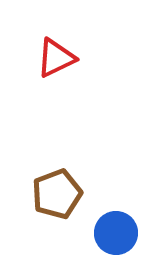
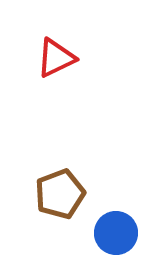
brown pentagon: moved 3 px right
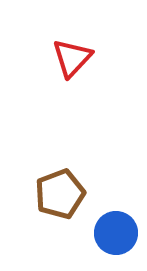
red triangle: moved 16 px right; rotated 21 degrees counterclockwise
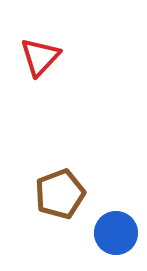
red triangle: moved 32 px left, 1 px up
